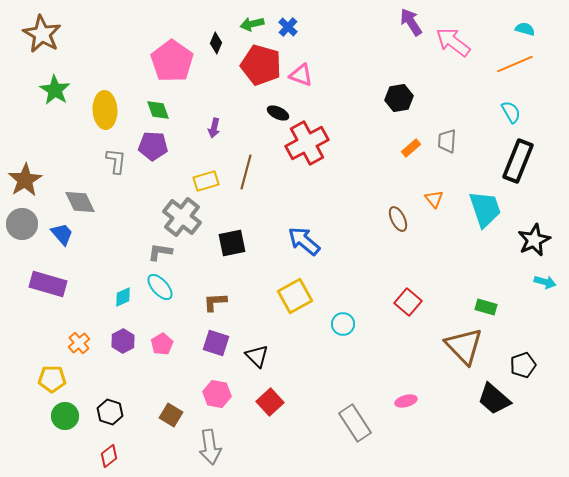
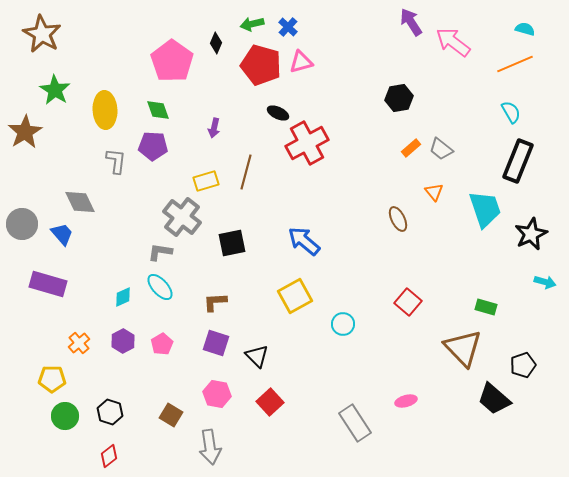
pink triangle at (301, 75): moved 13 px up; rotated 35 degrees counterclockwise
gray trapezoid at (447, 141): moved 6 px left, 8 px down; rotated 55 degrees counterclockwise
brown star at (25, 180): moved 48 px up
orange triangle at (434, 199): moved 7 px up
black star at (534, 240): moved 3 px left, 6 px up
brown triangle at (464, 346): moved 1 px left, 2 px down
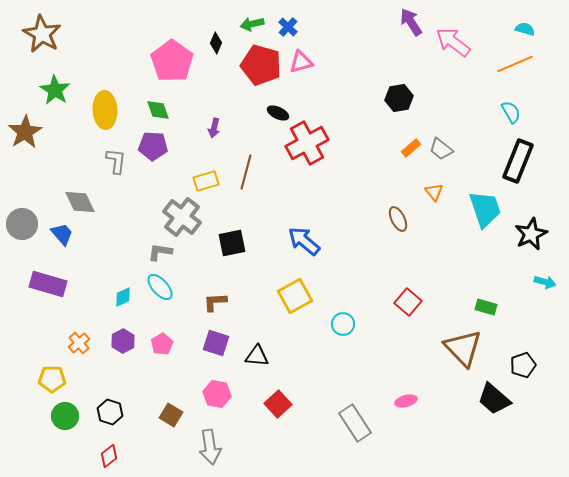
black triangle at (257, 356): rotated 40 degrees counterclockwise
red square at (270, 402): moved 8 px right, 2 px down
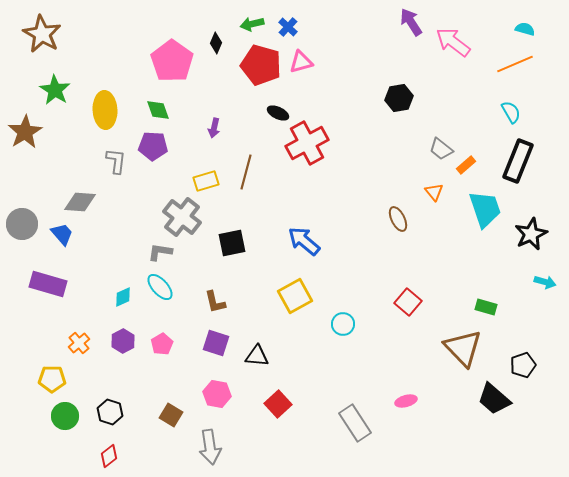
orange rectangle at (411, 148): moved 55 px right, 17 px down
gray diamond at (80, 202): rotated 60 degrees counterclockwise
brown L-shape at (215, 302): rotated 100 degrees counterclockwise
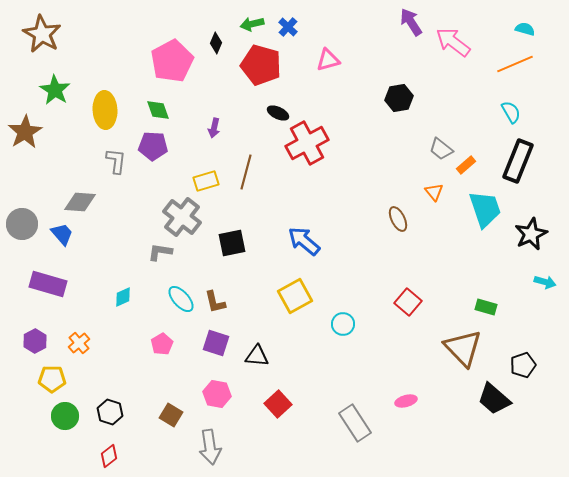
pink pentagon at (172, 61): rotated 9 degrees clockwise
pink triangle at (301, 62): moved 27 px right, 2 px up
cyan ellipse at (160, 287): moved 21 px right, 12 px down
purple hexagon at (123, 341): moved 88 px left
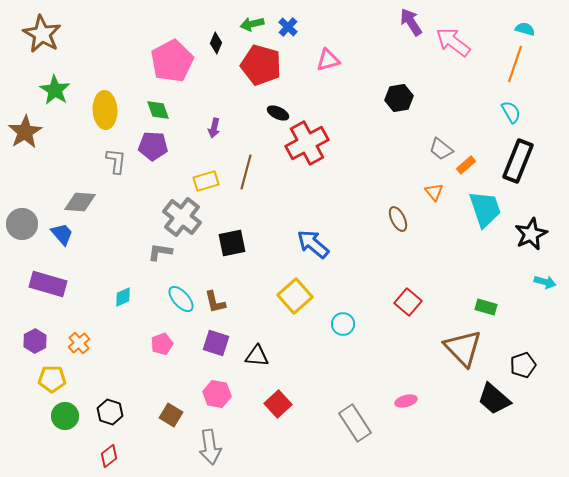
orange line at (515, 64): rotated 48 degrees counterclockwise
blue arrow at (304, 241): moved 9 px right, 3 px down
yellow square at (295, 296): rotated 12 degrees counterclockwise
pink pentagon at (162, 344): rotated 10 degrees clockwise
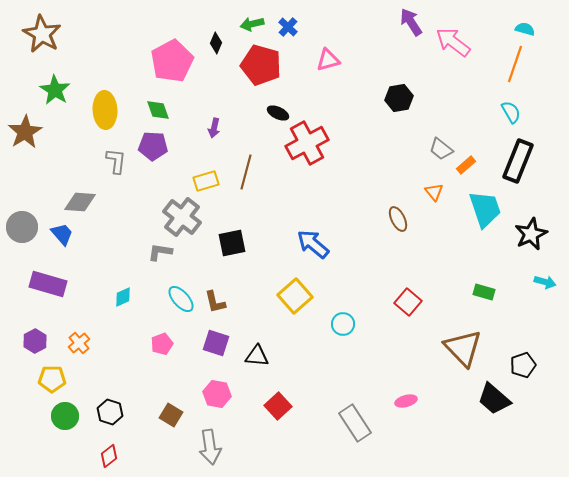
gray circle at (22, 224): moved 3 px down
green rectangle at (486, 307): moved 2 px left, 15 px up
red square at (278, 404): moved 2 px down
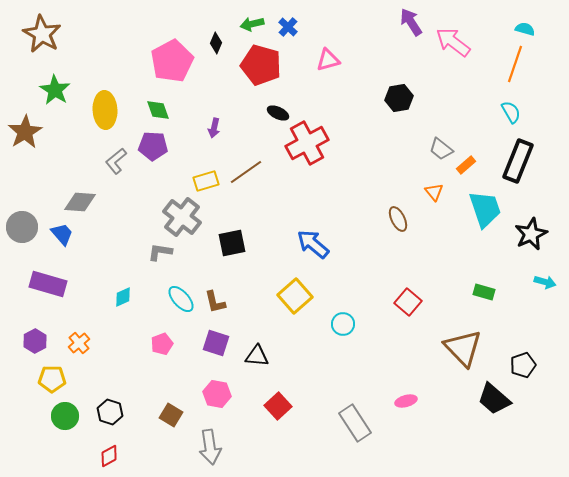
gray L-shape at (116, 161): rotated 136 degrees counterclockwise
brown line at (246, 172): rotated 40 degrees clockwise
red diamond at (109, 456): rotated 10 degrees clockwise
